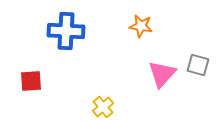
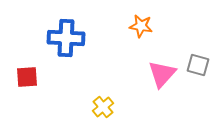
blue cross: moved 7 px down
red square: moved 4 px left, 4 px up
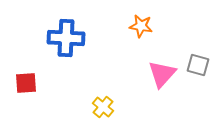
red square: moved 1 px left, 6 px down
yellow cross: rotated 10 degrees counterclockwise
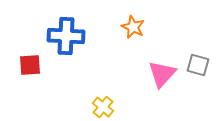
orange star: moved 8 px left, 1 px down; rotated 15 degrees clockwise
blue cross: moved 2 px up
red square: moved 4 px right, 18 px up
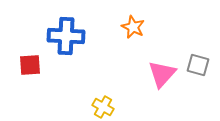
yellow cross: rotated 10 degrees counterclockwise
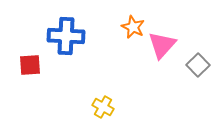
gray square: rotated 30 degrees clockwise
pink triangle: moved 29 px up
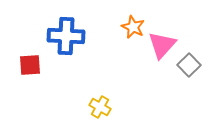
gray square: moved 9 px left
yellow cross: moved 3 px left
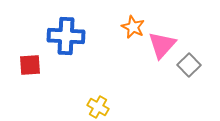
yellow cross: moved 2 px left
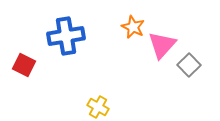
blue cross: rotated 12 degrees counterclockwise
red square: moved 6 px left; rotated 30 degrees clockwise
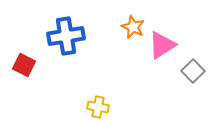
pink triangle: rotated 16 degrees clockwise
gray square: moved 4 px right, 6 px down
yellow cross: rotated 20 degrees counterclockwise
